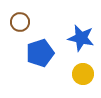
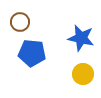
blue pentagon: moved 8 px left; rotated 24 degrees clockwise
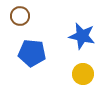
brown circle: moved 6 px up
blue star: moved 1 px right, 2 px up
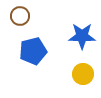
blue star: rotated 12 degrees counterclockwise
blue pentagon: moved 1 px right, 2 px up; rotated 20 degrees counterclockwise
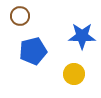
yellow circle: moved 9 px left
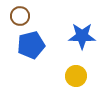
blue pentagon: moved 2 px left, 6 px up
yellow circle: moved 2 px right, 2 px down
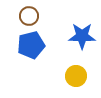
brown circle: moved 9 px right
